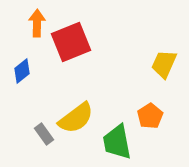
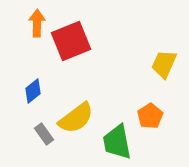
red square: moved 1 px up
blue diamond: moved 11 px right, 20 px down
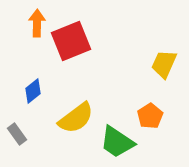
gray rectangle: moved 27 px left
green trapezoid: rotated 45 degrees counterclockwise
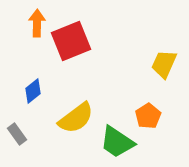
orange pentagon: moved 2 px left
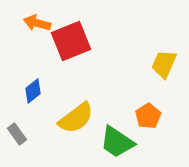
orange arrow: rotated 76 degrees counterclockwise
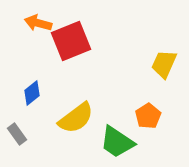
orange arrow: moved 1 px right
blue diamond: moved 1 px left, 2 px down
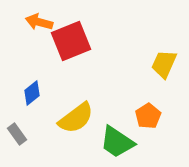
orange arrow: moved 1 px right, 1 px up
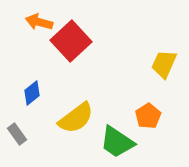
red square: rotated 21 degrees counterclockwise
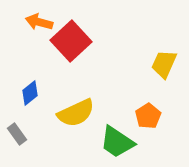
blue diamond: moved 2 px left
yellow semicircle: moved 5 px up; rotated 12 degrees clockwise
